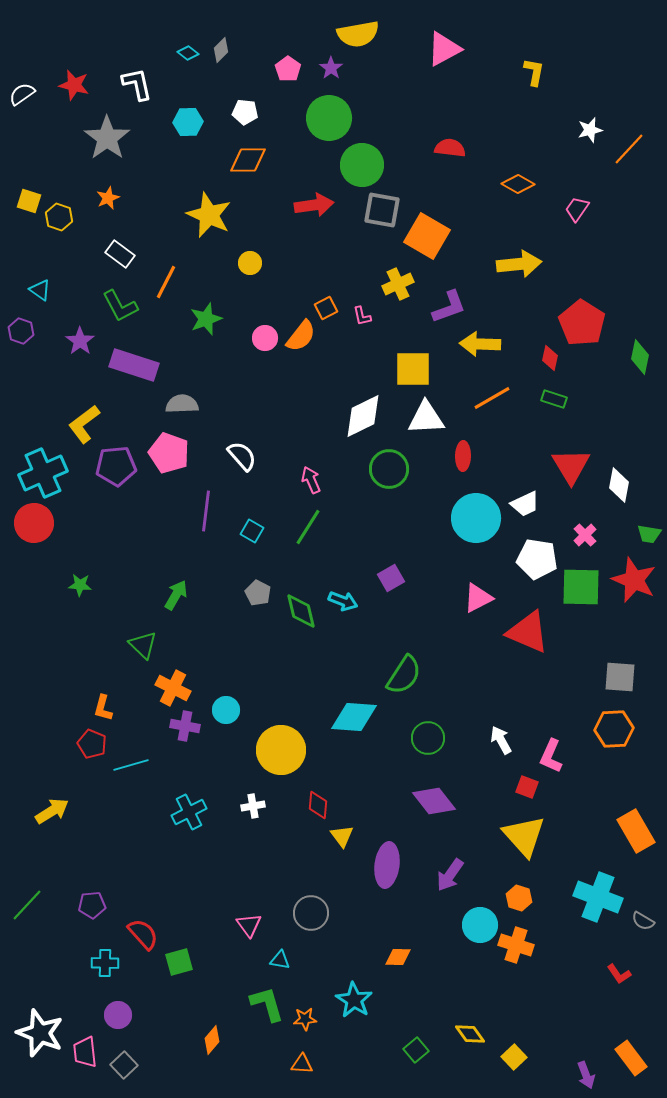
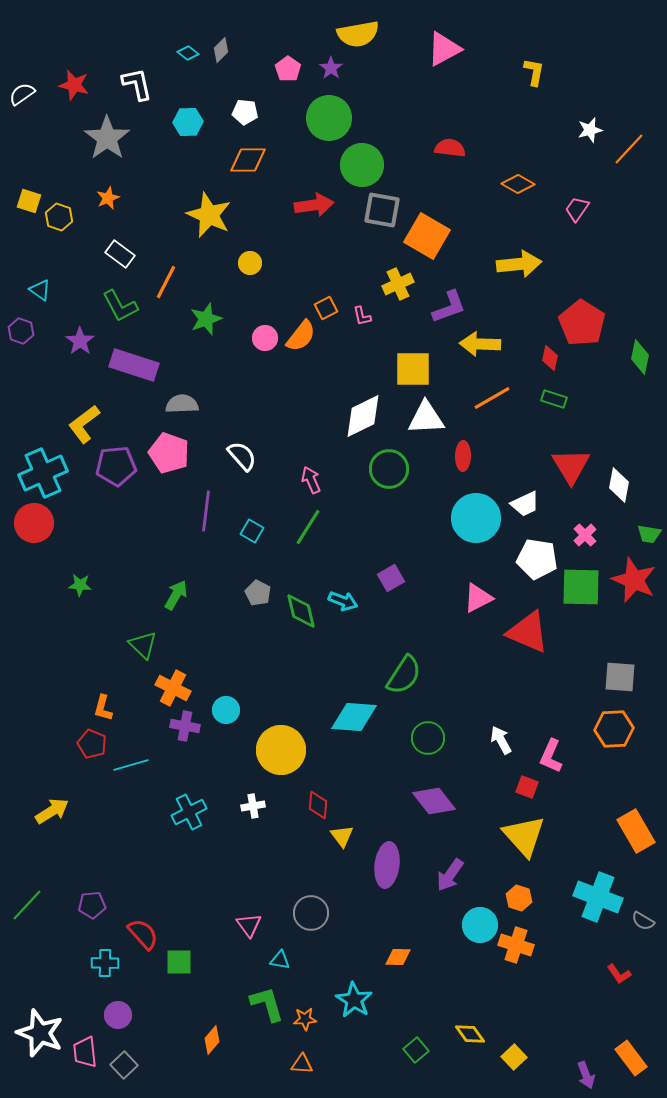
green square at (179, 962): rotated 16 degrees clockwise
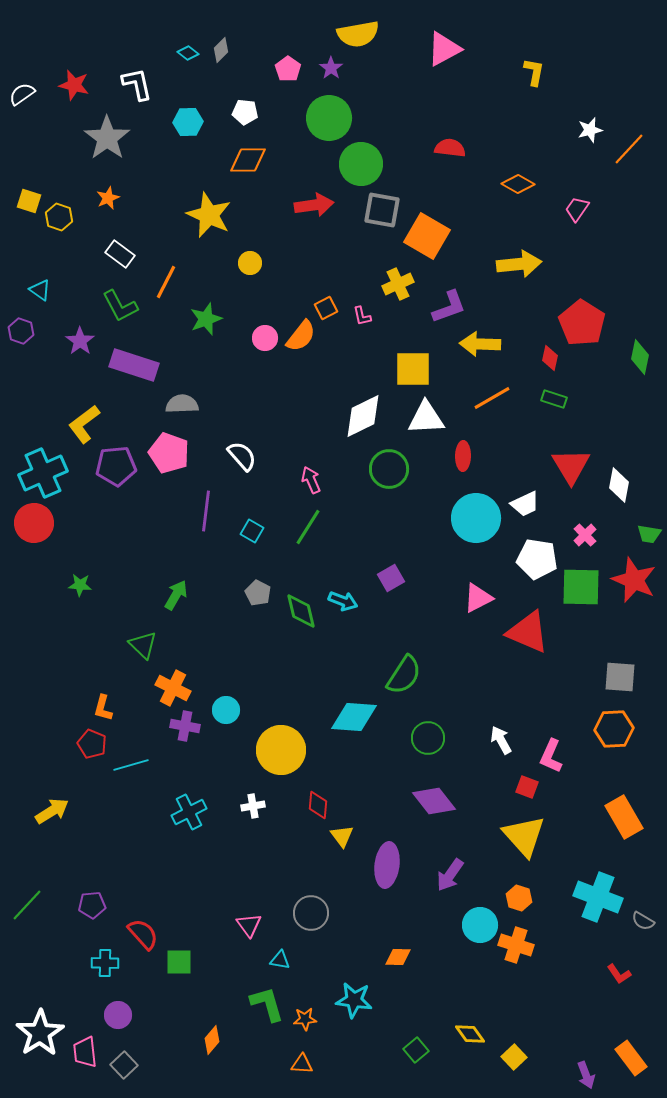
green circle at (362, 165): moved 1 px left, 1 px up
orange rectangle at (636, 831): moved 12 px left, 14 px up
cyan star at (354, 1000): rotated 24 degrees counterclockwise
white star at (40, 1033): rotated 18 degrees clockwise
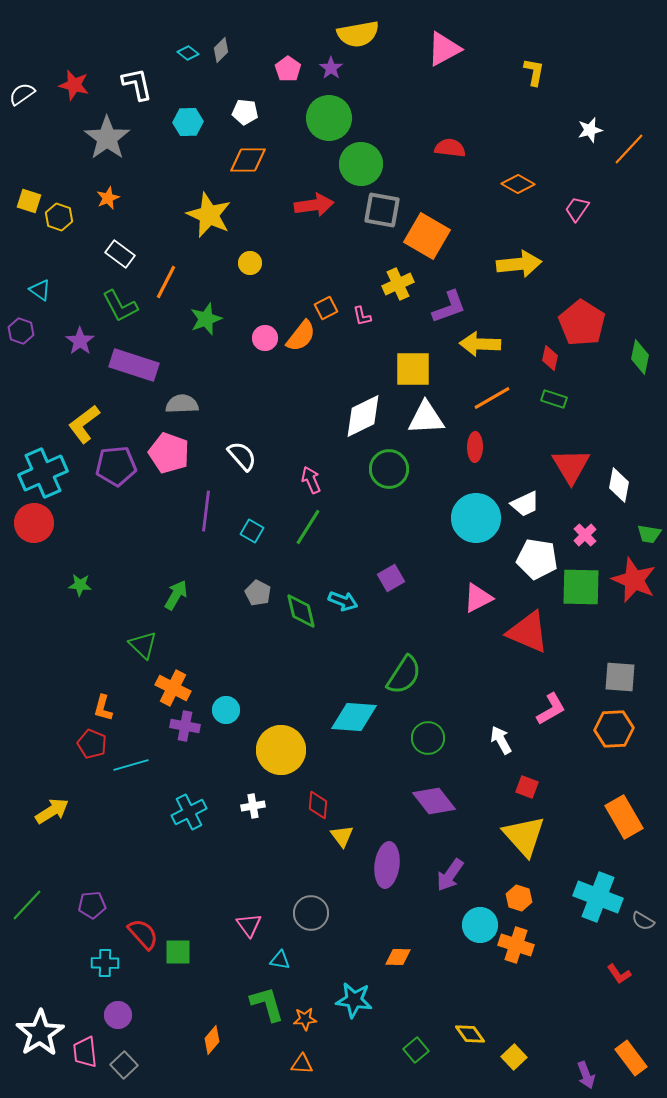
red ellipse at (463, 456): moved 12 px right, 9 px up
pink L-shape at (551, 756): moved 47 px up; rotated 144 degrees counterclockwise
green square at (179, 962): moved 1 px left, 10 px up
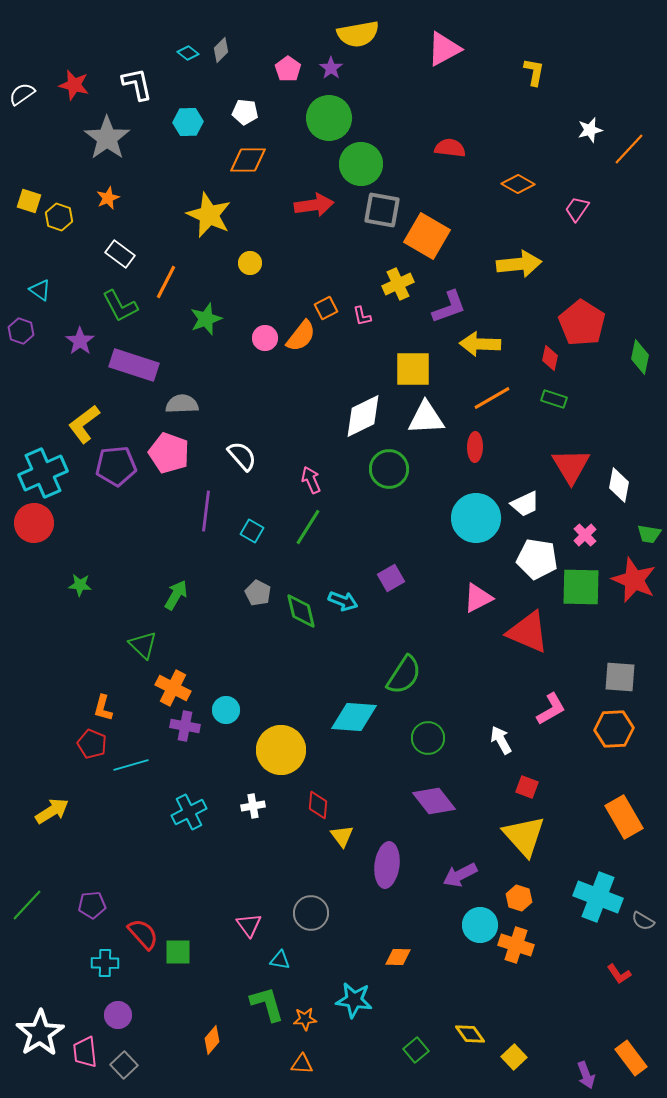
purple arrow at (450, 875): moved 10 px right; rotated 28 degrees clockwise
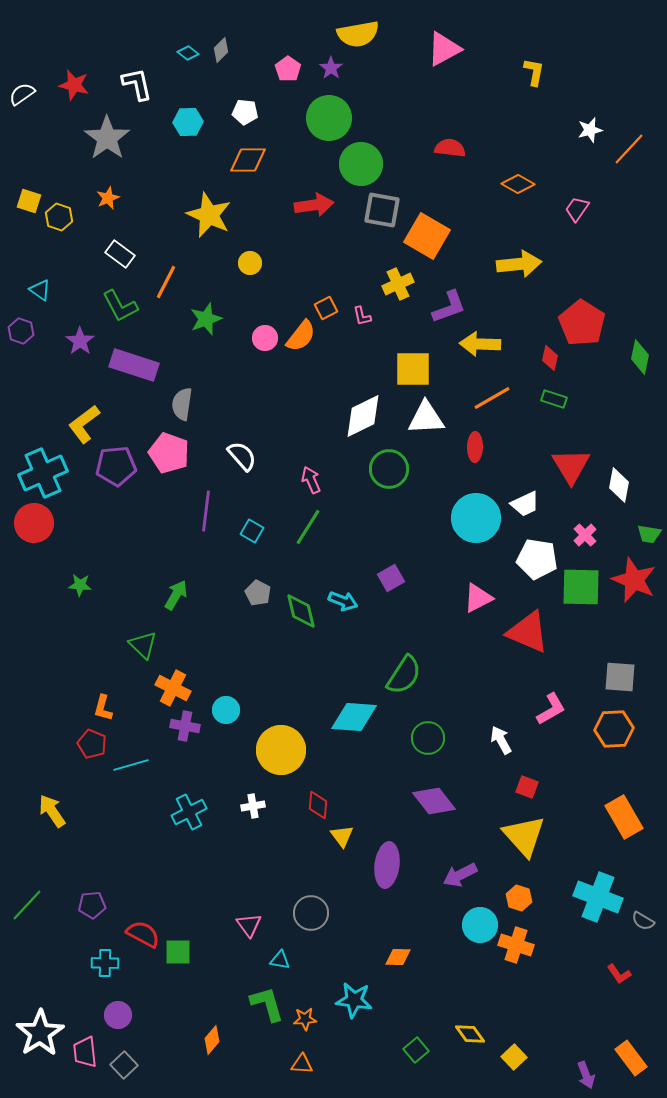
gray semicircle at (182, 404): rotated 80 degrees counterclockwise
yellow arrow at (52, 811): rotated 92 degrees counterclockwise
red semicircle at (143, 934): rotated 20 degrees counterclockwise
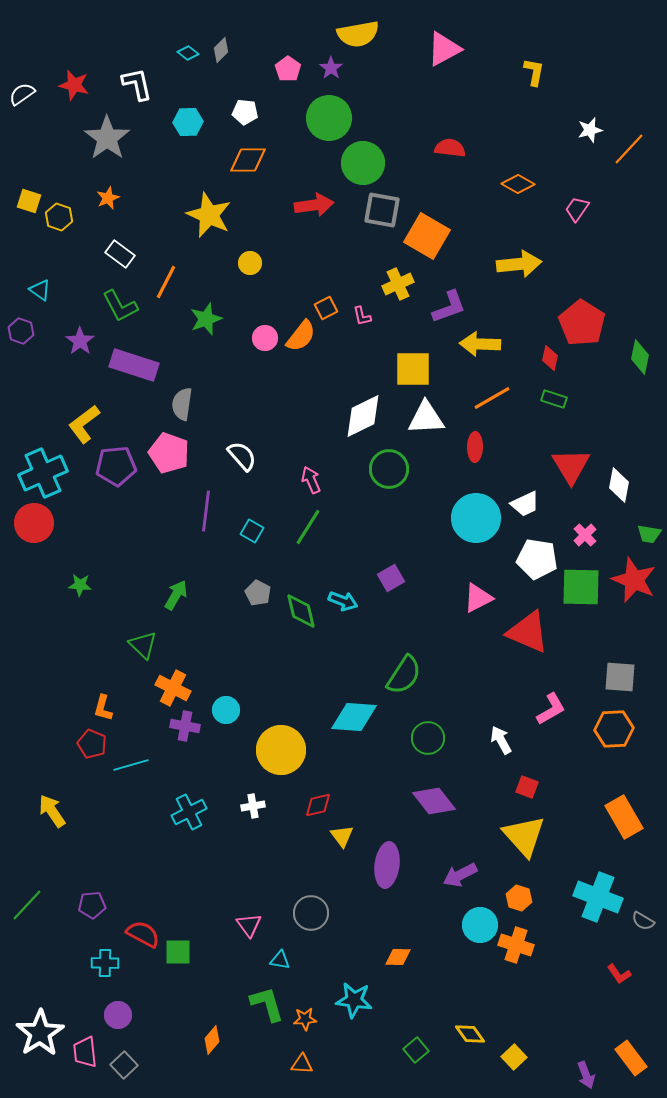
green circle at (361, 164): moved 2 px right, 1 px up
red diamond at (318, 805): rotated 72 degrees clockwise
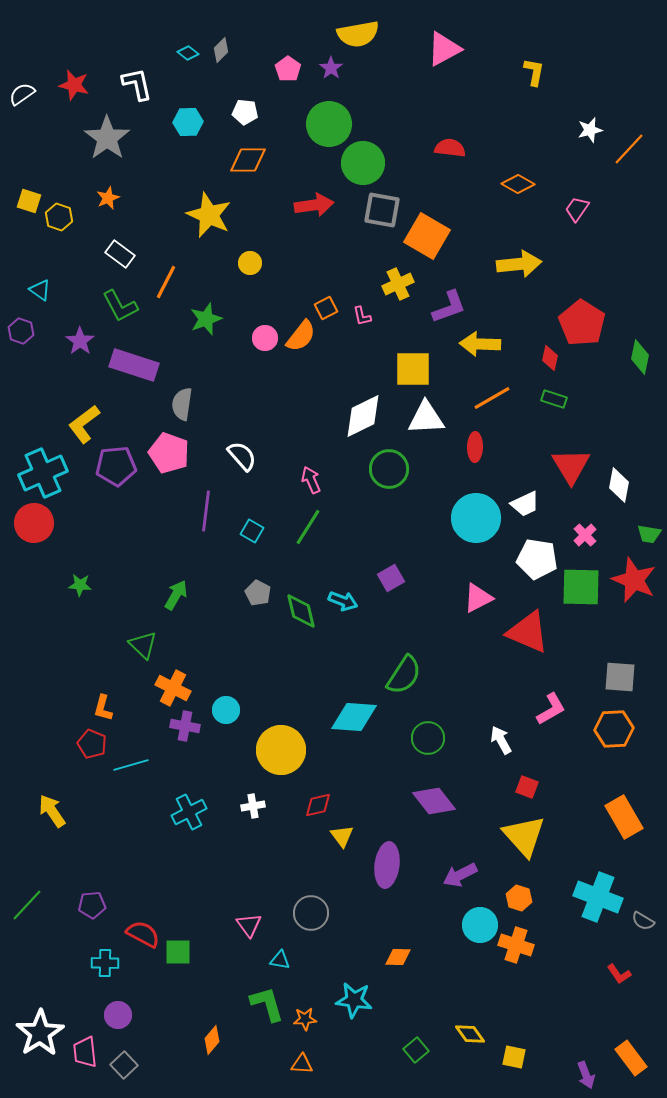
green circle at (329, 118): moved 6 px down
yellow square at (514, 1057): rotated 35 degrees counterclockwise
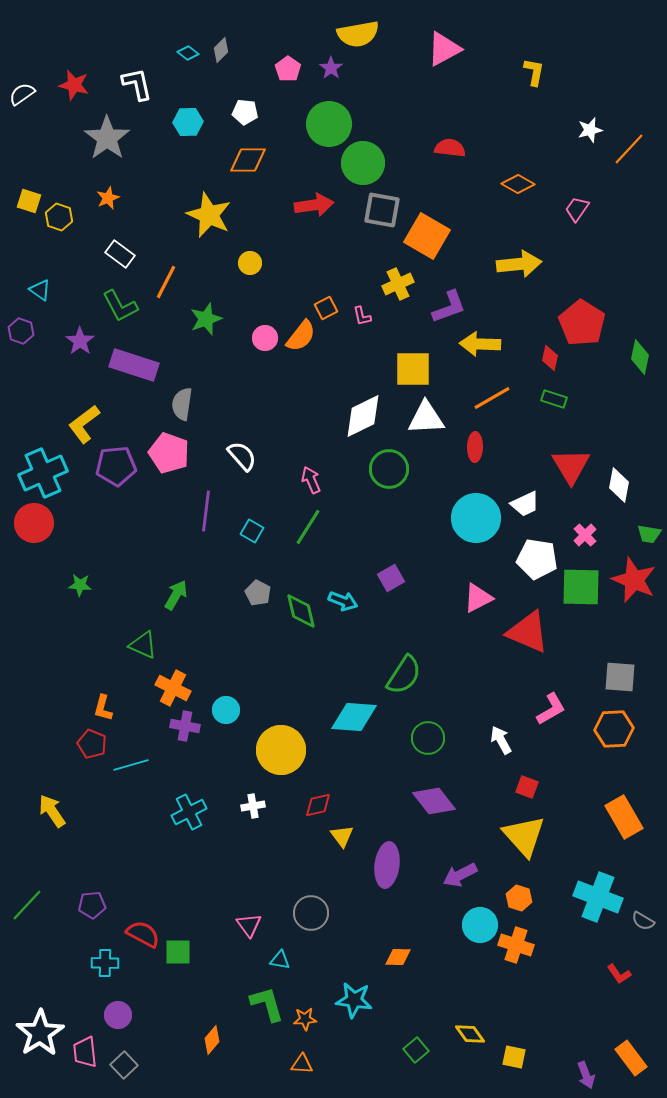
green triangle at (143, 645): rotated 20 degrees counterclockwise
